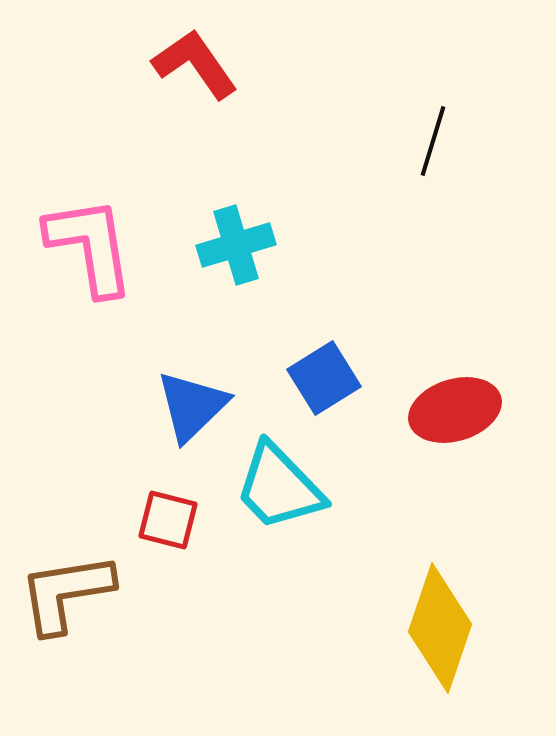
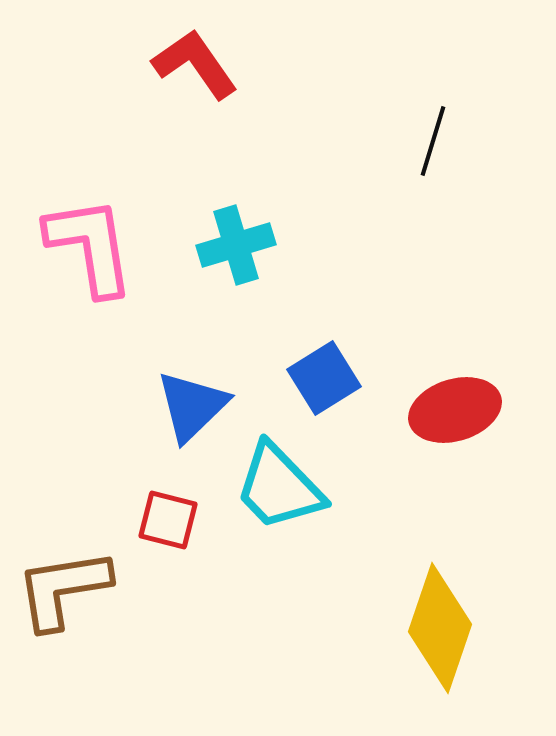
brown L-shape: moved 3 px left, 4 px up
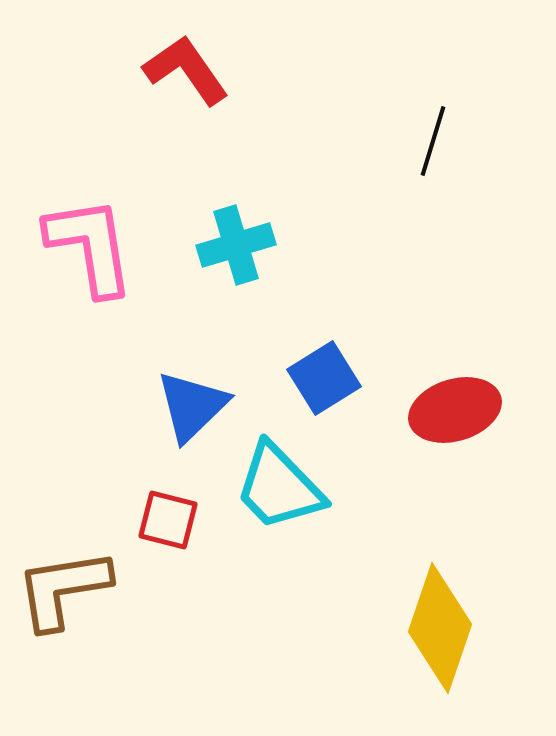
red L-shape: moved 9 px left, 6 px down
